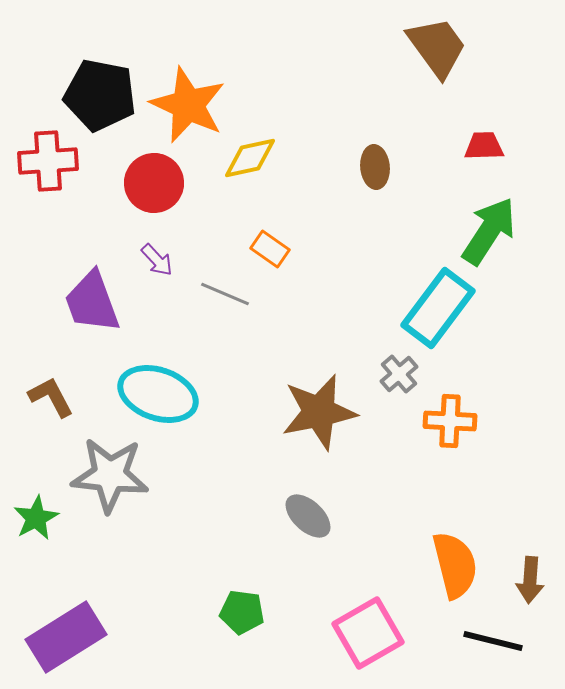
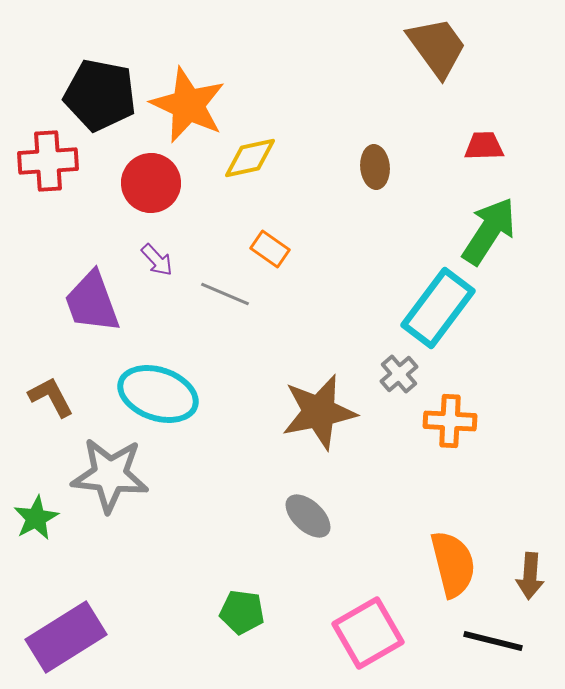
red circle: moved 3 px left
orange semicircle: moved 2 px left, 1 px up
brown arrow: moved 4 px up
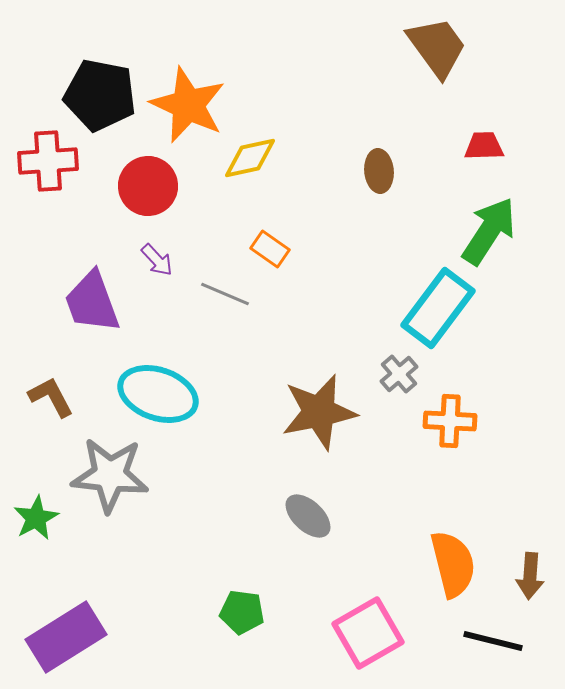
brown ellipse: moved 4 px right, 4 px down
red circle: moved 3 px left, 3 px down
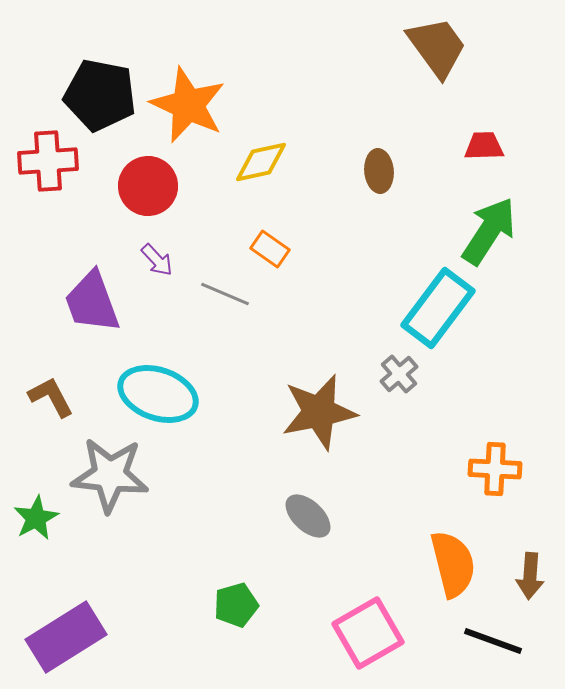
yellow diamond: moved 11 px right, 4 px down
orange cross: moved 45 px right, 48 px down
green pentagon: moved 6 px left, 7 px up; rotated 24 degrees counterclockwise
black line: rotated 6 degrees clockwise
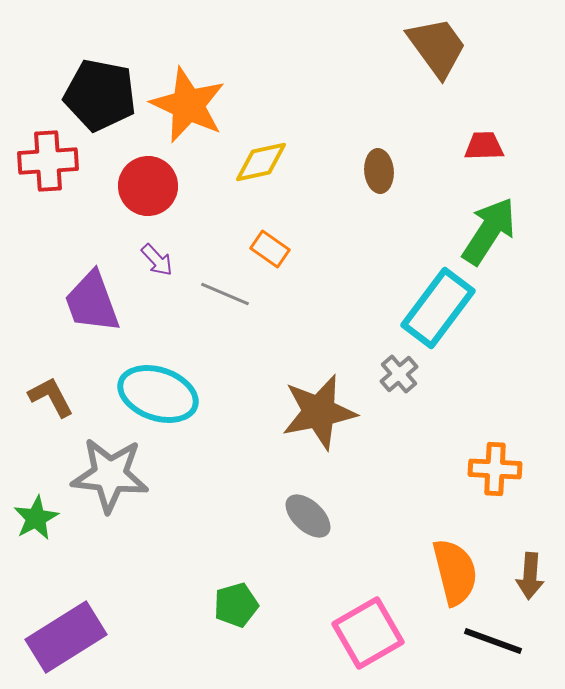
orange semicircle: moved 2 px right, 8 px down
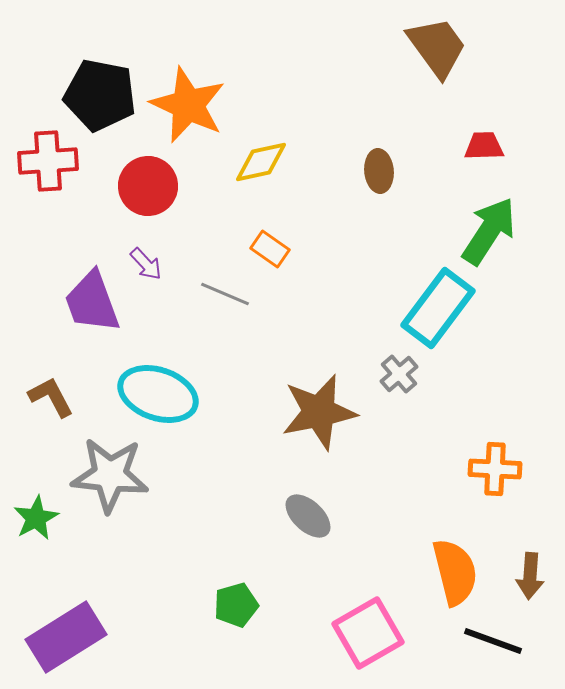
purple arrow: moved 11 px left, 4 px down
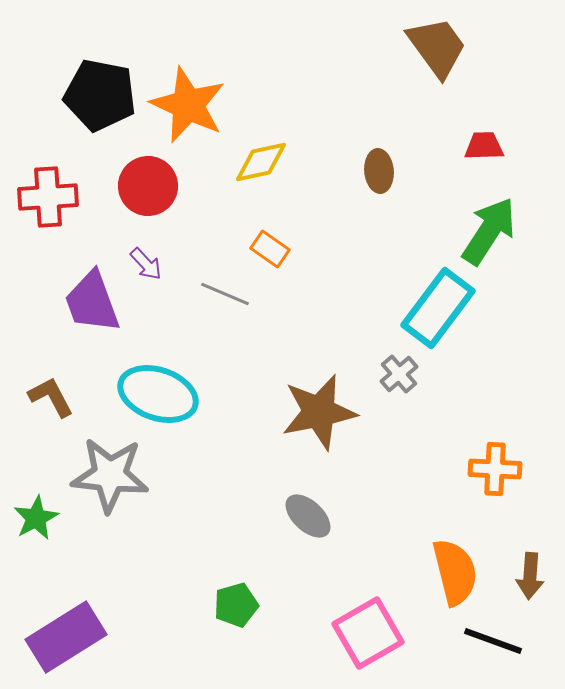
red cross: moved 36 px down
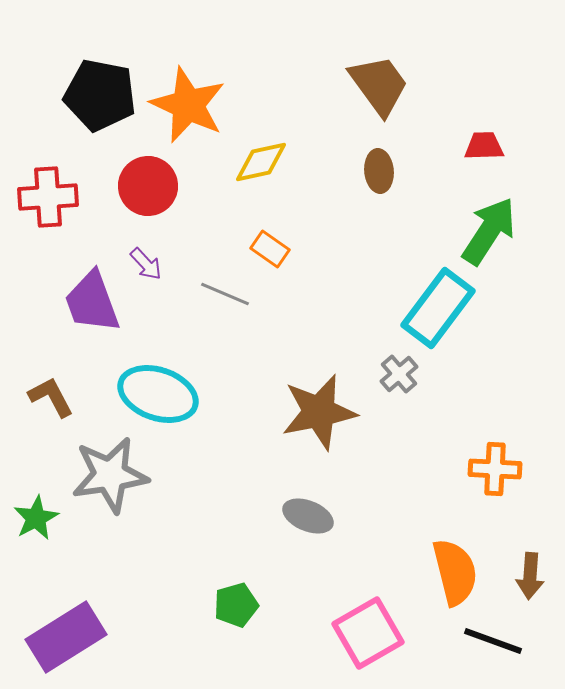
brown trapezoid: moved 58 px left, 38 px down
gray star: rotated 14 degrees counterclockwise
gray ellipse: rotated 21 degrees counterclockwise
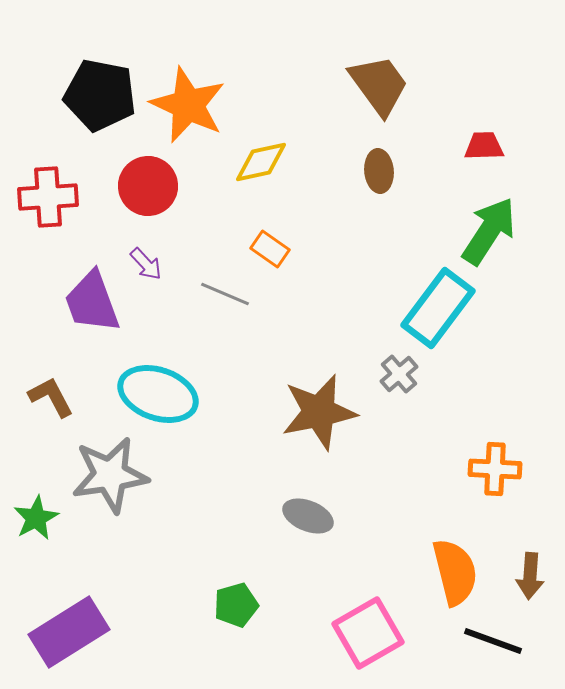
purple rectangle: moved 3 px right, 5 px up
